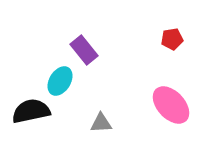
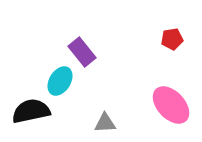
purple rectangle: moved 2 px left, 2 px down
gray triangle: moved 4 px right
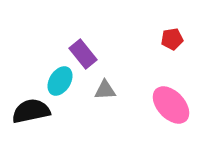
purple rectangle: moved 1 px right, 2 px down
gray triangle: moved 33 px up
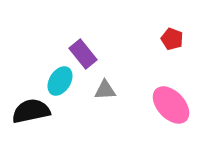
red pentagon: rotated 30 degrees clockwise
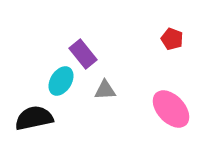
cyan ellipse: moved 1 px right
pink ellipse: moved 4 px down
black semicircle: moved 3 px right, 7 px down
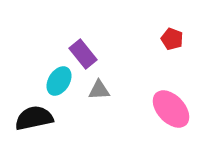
cyan ellipse: moved 2 px left
gray triangle: moved 6 px left
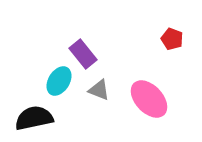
gray triangle: rotated 25 degrees clockwise
pink ellipse: moved 22 px left, 10 px up
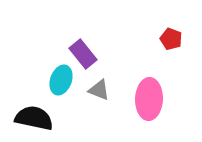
red pentagon: moved 1 px left
cyan ellipse: moved 2 px right, 1 px up; rotated 12 degrees counterclockwise
pink ellipse: rotated 45 degrees clockwise
black semicircle: rotated 24 degrees clockwise
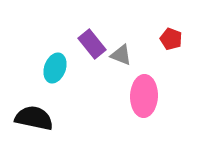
purple rectangle: moved 9 px right, 10 px up
cyan ellipse: moved 6 px left, 12 px up
gray triangle: moved 22 px right, 35 px up
pink ellipse: moved 5 px left, 3 px up
